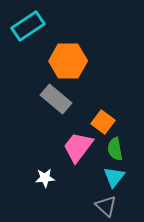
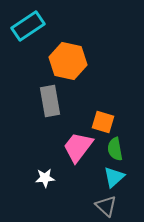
orange hexagon: rotated 12 degrees clockwise
gray rectangle: moved 6 px left, 2 px down; rotated 40 degrees clockwise
orange square: rotated 20 degrees counterclockwise
cyan triangle: rotated 10 degrees clockwise
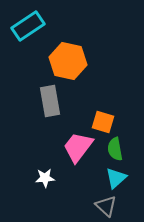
cyan triangle: moved 2 px right, 1 px down
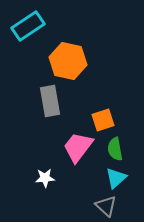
orange square: moved 2 px up; rotated 35 degrees counterclockwise
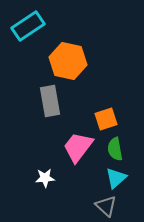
orange square: moved 3 px right, 1 px up
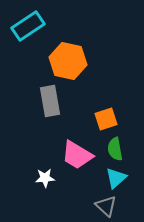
pink trapezoid: moved 1 px left, 8 px down; rotated 96 degrees counterclockwise
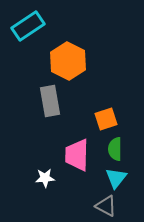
orange hexagon: rotated 15 degrees clockwise
green semicircle: rotated 10 degrees clockwise
pink trapezoid: rotated 60 degrees clockwise
cyan triangle: rotated 10 degrees counterclockwise
gray triangle: rotated 15 degrees counterclockwise
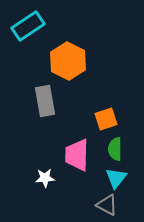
gray rectangle: moved 5 px left
gray triangle: moved 1 px right, 1 px up
